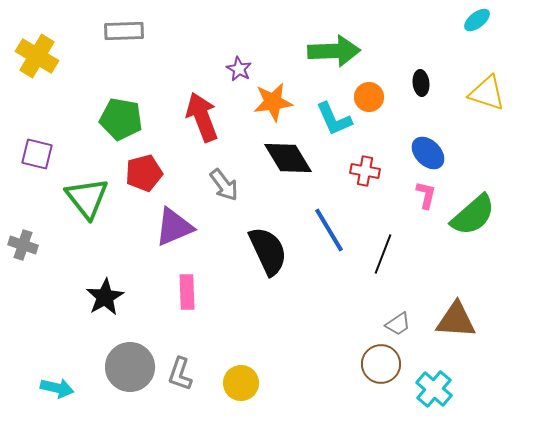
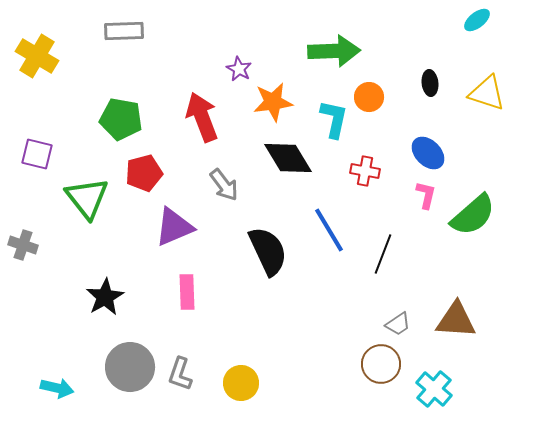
black ellipse: moved 9 px right
cyan L-shape: rotated 144 degrees counterclockwise
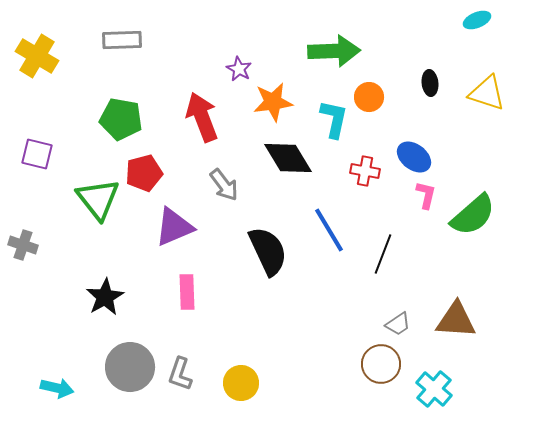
cyan ellipse: rotated 16 degrees clockwise
gray rectangle: moved 2 px left, 9 px down
blue ellipse: moved 14 px left, 4 px down; rotated 8 degrees counterclockwise
green triangle: moved 11 px right, 1 px down
